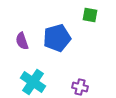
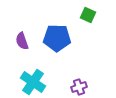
green square: moved 2 px left; rotated 14 degrees clockwise
blue pentagon: rotated 16 degrees clockwise
purple cross: moved 1 px left; rotated 35 degrees counterclockwise
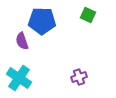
blue pentagon: moved 15 px left, 17 px up
cyan cross: moved 14 px left, 4 px up
purple cross: moved 10 px up
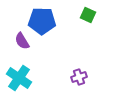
purple semicircle: rotated 12 degrees counterclockwise
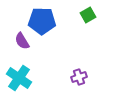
green square: rotated 35 degrees clockwise
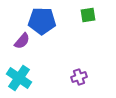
green square: rotated 21 degrees clockwise
purple semicircle: rotated 108 degrees counterclockwise
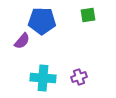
cyan cross: moved 24 px right; rotated 30 degrees counterclockwise
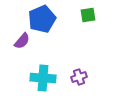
blue pentagon: moved 2 px up; rotated 24 degrees counterclockwise
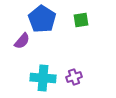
green square: moved 7 px left, 5 px down
blue pentagon: rotated 16 degrees counterclockwise
purple cross: moved 5 px left
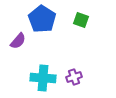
green square: rotated 28 degrees clockwise
purple semicircle: moved 4 px left
